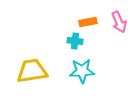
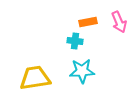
yellow trapezoid: moved 3 px right, 7 px down
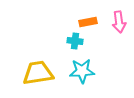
pink arrow: rotated 15 degrees clockwise
yellow trapezoid: moved 3 px right, 5 px up
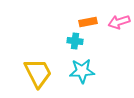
pink arrow: rotated 80 degrees clockwise
yellow trapezoid: rotated 72 degrees clockwise
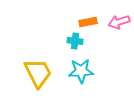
cyan star: moved 1 px left
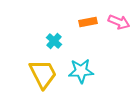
pink arrow: rotated 140 degrees counterclockwise
cyan cross: moved 21 px left; rotated 35 degrees clockwise
yellow trapezoid: moved 5 px right, 1 px down
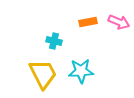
cyan cross: rotated 28 degrees counterclockwise
